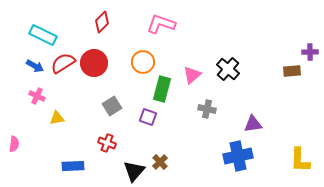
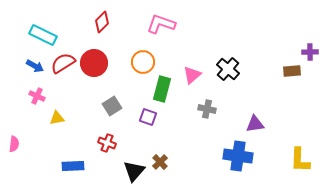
purple triangle: moved 2 px right
blue cross: rotated 20 degrees clockwise
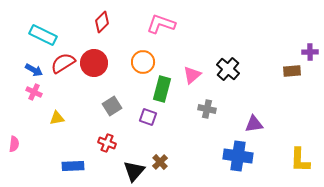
blue arrow: moved 1 px left, 4 px down
pink cross: moved 3 px left, 4 px up
purple triangle: moved 1 px left
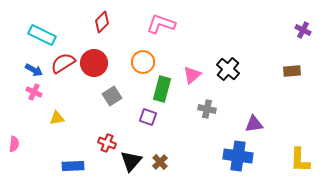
cyan rectangle: moved 1 px left
purple cross: moved 7 px left, 22 px up; rotated 28 degrees clockwise
gray square: moved 10 px up
black triangle: moved 3 px left, 10 px up
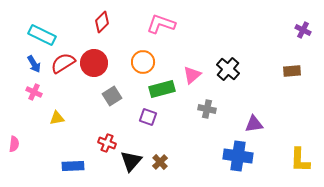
blue arrow: moved 6 px up; rotated 30 degrees clockwise
green rectangle: rotated 60 degrees clockwise
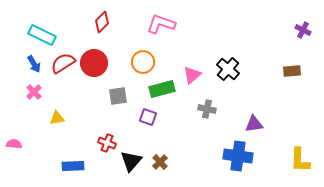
pink cross: rotated 21 degrees clockwise
gray square: moved 6 px right; rotated 24 degrees clockwise
pink semicircle: rotated 91 degrees counterclockwise
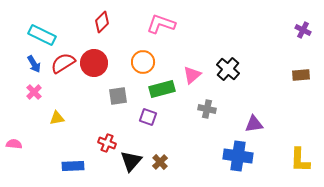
brown rectangle: moved 9 px right, 4 px down
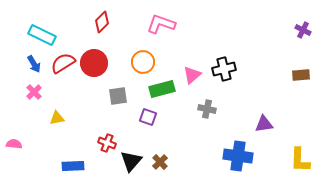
black cross: moved 4 px left; rotated 35 degrees clockwise
purple triangle: moved 10 px right
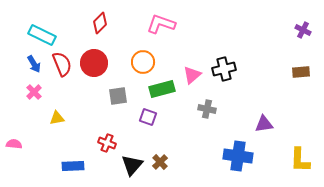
red diamond: moved 2 px left, 1 px down
red semicircle: moved 1 px left, 1 px down; rotated 100 degrees clockwise
brown rectangle: moved 3 px up
black triangle: moved 1 px right, 4 px down
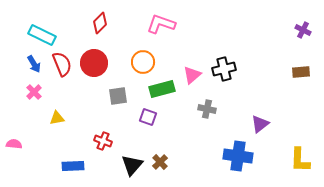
purple triangle: moved 4 px left; rotated 30 degrees counterclockwise
red cross: moved 4 px left, 2 px up
